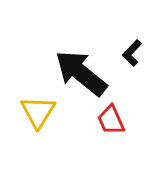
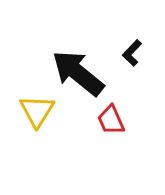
black arrow: moved 3 px left
yellow triangle: moved 1 px left, 1 px up
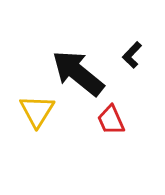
black L-shape: moved 2 px down
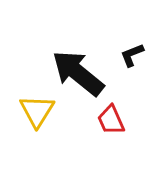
black L-shape: rotated 24 degrees clockwise
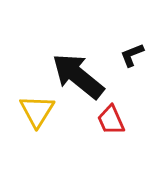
black arrow: moved 3 px down
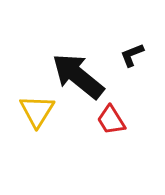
red trapezoid: rotated 8 degrees counterclockwise
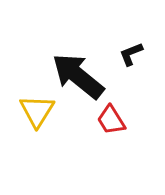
black L-shape: moved 1 px left, 1 px up
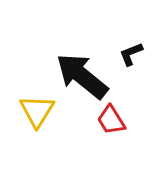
black arrow: moved 4 px right
